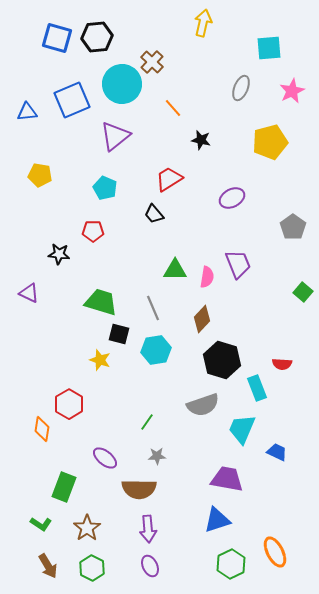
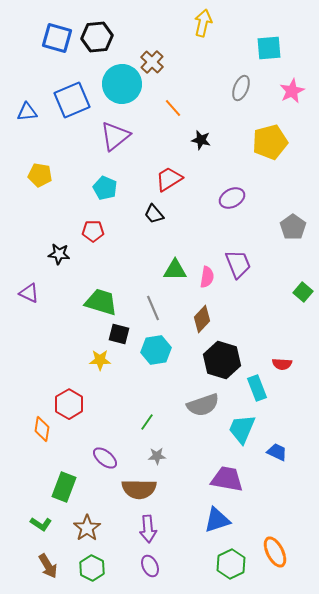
yellow star at (100, 360): rotated 20 degrees counterclockwise
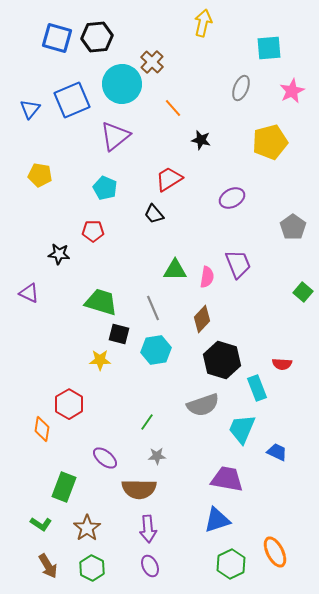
blue triangle at (27, 112): moved 3 px right, 3 px up; rotated 45 degrees counterclockwise
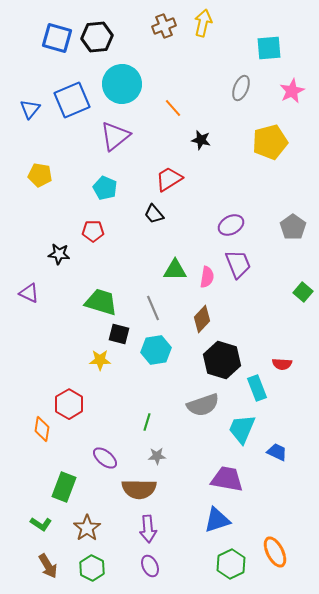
brown cross at (152, 62): moved 12 px right, 36 px up; rotated 25 degrees clockwise
purple ellipse at (232, 198): moved 1 px left, 27 px down
green line at (147, 422): rotated 18 degrees counterclockwise
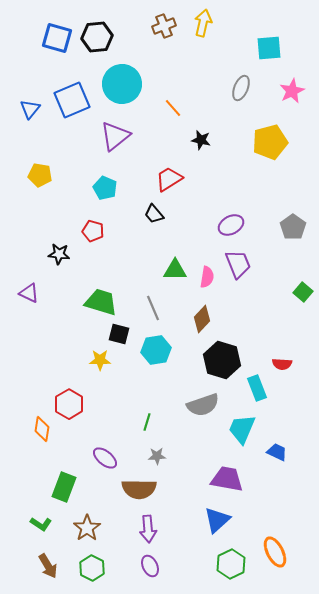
red pentagon at (93, 231): rotated 15 degrees clockwise
blue triangle at (217, 520): rotated 24 degrees counterclockwise
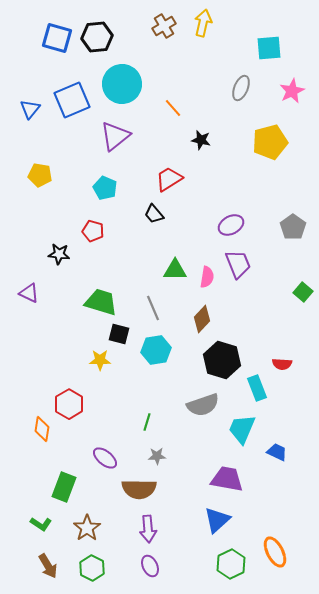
brown cross at (164, 26): rotated 10 degrees counterclockwise
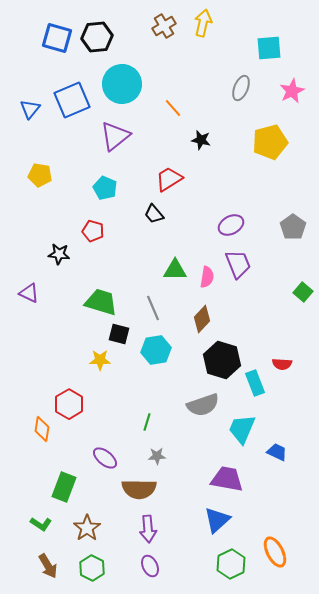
cyan rectangle at (257, 388): moved 2 px left, 5 px up
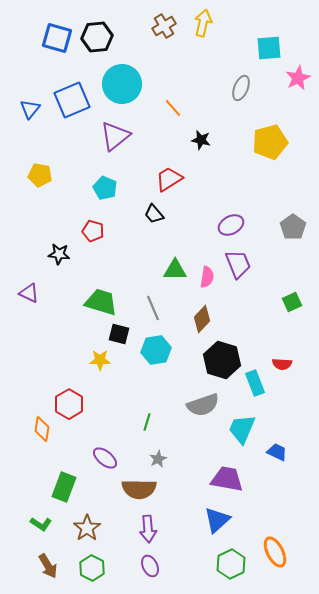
pink star at (292, 91): moved 6 px right, 13 px up
green square at (303, 292): moved 11 px left, 10 px down; rotated 24 degrees clockwise
gray star at (157, 456): moved 1 px right, 3 px down; rotated 24 degrees counterclockwise
